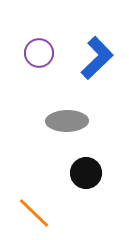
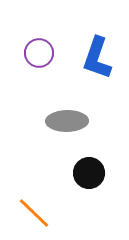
blue L-shape: rotated 153 degrees clockwise
black circle: moved 3 px right
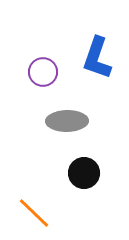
purple circle: moved 4 px right, 19 px down
black circle: moved 5 px left
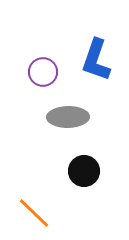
blue L-shape: moved 1 px left, 2 px down
gray ellipse: moved 1 px right, 4 px up
black circle: moved 2 px up
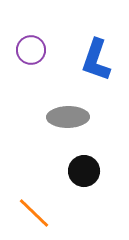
purple circle: moved 12 px left, 22 px up
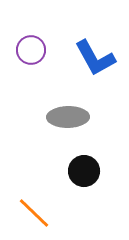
blue L-shape: moved 1 px left, 2 px up; rotated 48 degrees counterclockwise
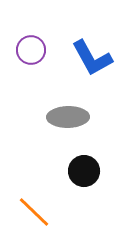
blue L-shape: moved 3 px left
orange line: moved 1 px up
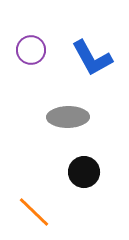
black circle: moved 1 px down
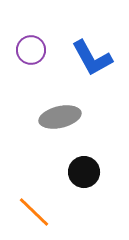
gray ellipse: moved 8 px left; rotated 12 degrees counterclockwise
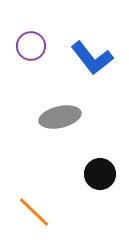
purple circle: moved 4 px up
blue L-shape: rotated 9 degrees counterclockwise
black circle: moved 16 px right, 2 px down
